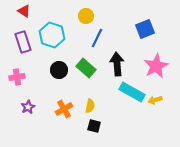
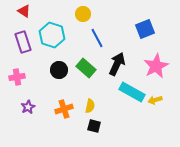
yellow circle: moved 3 px left, 2 px up
blue line: rotated 54 degrees counterclockwise
black arrow: rotated 30 degrees clockwise
orange cross: rotated 12 degrees clockwise
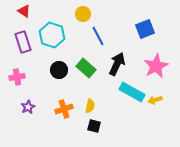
blue line: moved 1 px right, 2 px up
